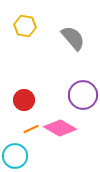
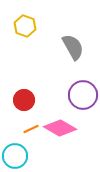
yellow hexagon: rotated 10 degrees clockwise
gray semicircle: moved 9 px down; rotated 12 degrees clockwise
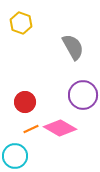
yellow hexagon: moved 4 px left, 3 px up
red circle: moved 1 px right, 2 px down
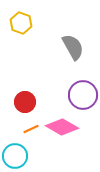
pink diamond: moved 2 px right, 1 px up
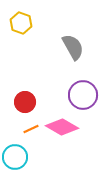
cyan circle: moved 1 px down
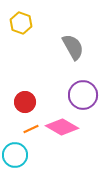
cyan circle: moved 2 px up
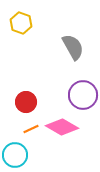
red circle: moved 1 px right
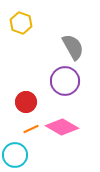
purple circle: moved 18 px left, 14 px up
